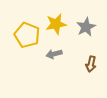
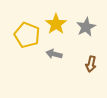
yellow star: rotated 25 degrees counterclockwise
gray arrow: rotated 28 degrees clockwise
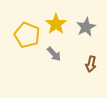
gray arrow: rotated 147 degrees counterclockwise
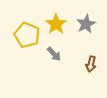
gray star: moved 3 px up
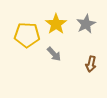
yellow pentagon: rotated 20 degrees counterclockwise
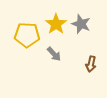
gray star: moved 5 px left; rotated 24 degrees counterclockwise
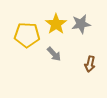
gray star: rotated 30 degrees counterclockwise
brown arrow: moved 1 px left
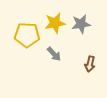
yellow star: moved 1 px left, 1 px up; rotated 25 degrees clockwise
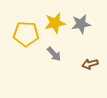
yellow pentagon: moved 1 px left, 1 px up
brown arrow: rotated 63 degrees clockwise
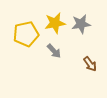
yellow pentagon: rotated 15 degrees counterclockwise
gray arrow: moved 3 px up
brown arrow: rotated 112 degrees counterclockwise
